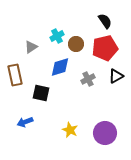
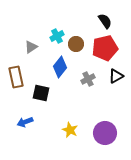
blue diamond: rotated 35 degrees counterclockwise
brown rectangle: moved 1 px right, 2 px down
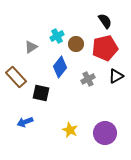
brown rectangle: rotated 30 degrees counterclockwise
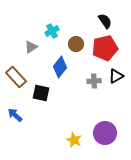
cyan cross: moved 5 px left, 5 px up
gray cross: moved 6 px right, 2 px down; rotated 24 degrees clockwise
blue arrow: moved 10 px left, 7 px up; rotated 63 degrees clockwise
yellow star: moved 4 px right, 10 px down
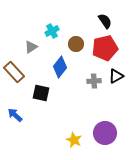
brown rectangle: moved 2 px left, 5 px up
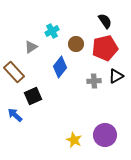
black square: moved 8 px left, 3 px down; rotated 36 degrees counterclockwise
purple circle: moved 2 px down
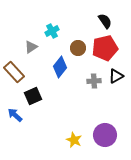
brown circle: moved 2 px right, 4 px down
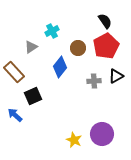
red pentagon: moved 1 px right, 2 px up; rotated 15 degrees counterclockwise
purple circle: moved 3 px left, 1 px up
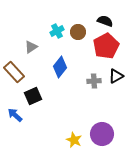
black semicircle: rotated 35 degrees counterclockwise
cyan cross: moved 5 px right
brown circle: moved 16 px up
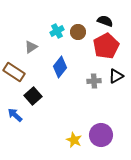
brown rectangle: rotated 15 degrees counterclockwise
black square: rotated 18 degrees counterclockwise
purple circle: moved 1 px left, 1 px down
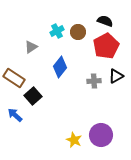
brown rectangle: moved 6 px down
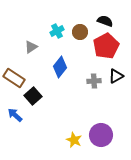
brown circle: moved 2 px right
